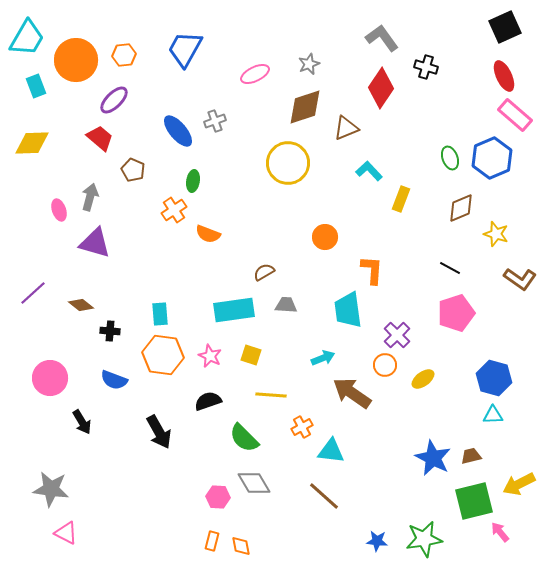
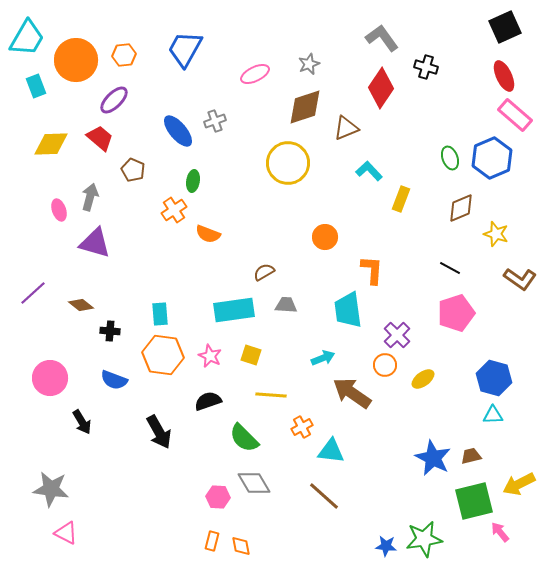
yellow diamond at (32, 143): moved 19 px right, 1 px down
blue star at (377, 541): moved 9 px right, 5 px down
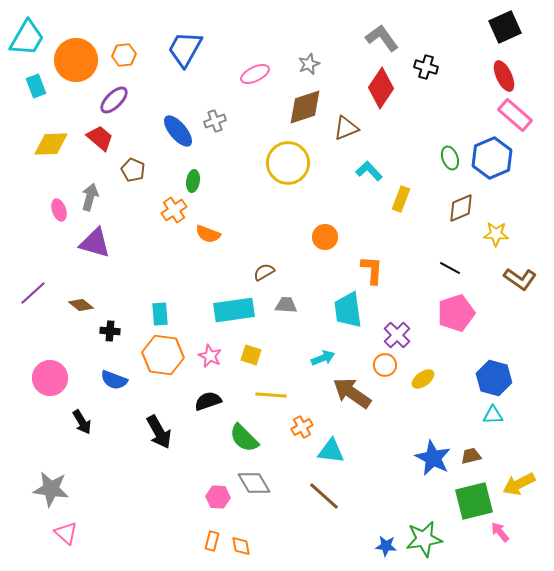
yellow star at (496, 234): rotated 15 degrees counterclockwise
pink triangle at (66, 533): rotated 15 degrees clockwise
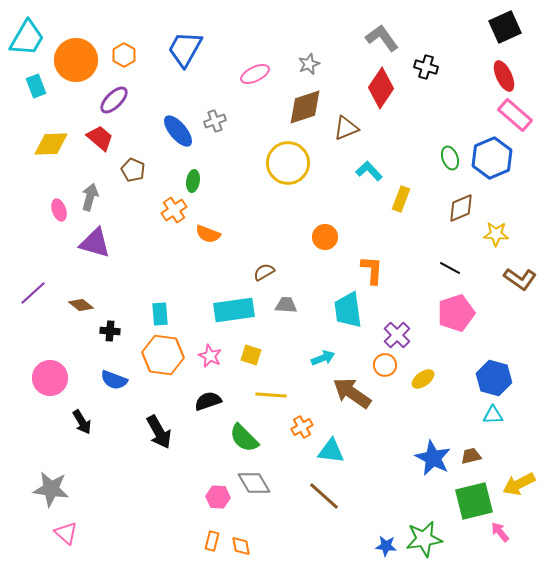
orange hexagon at (124, 55): rotated 25 degrees counterclockwise
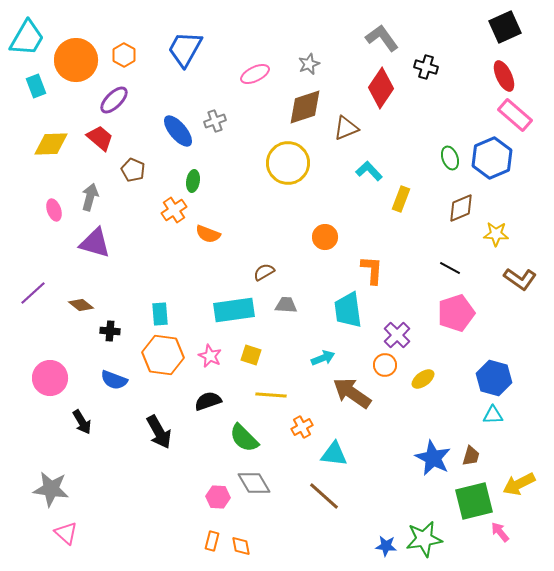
pink ellipse at (59, 210): moved 5 px left
cyan triangle at (331, 451): moved 3 px right, 3 px down
brown trapezoid at (471, 456): rotated 120 degrees clockwise
